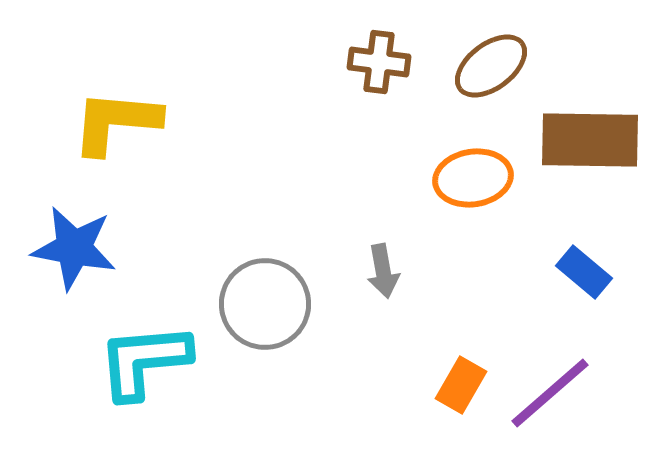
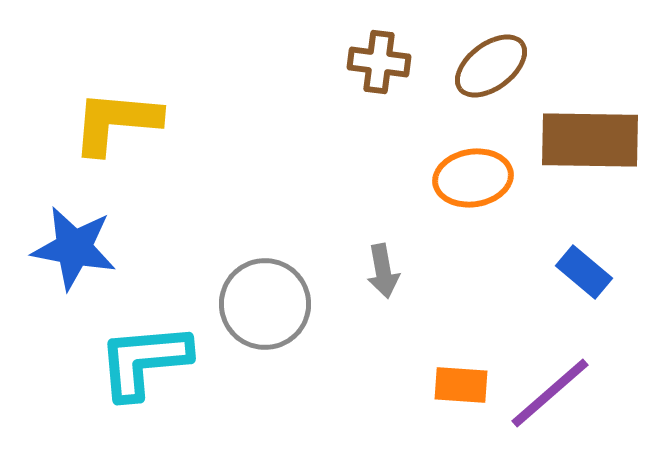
orange rectangle: rotated 64 degrees clockwise
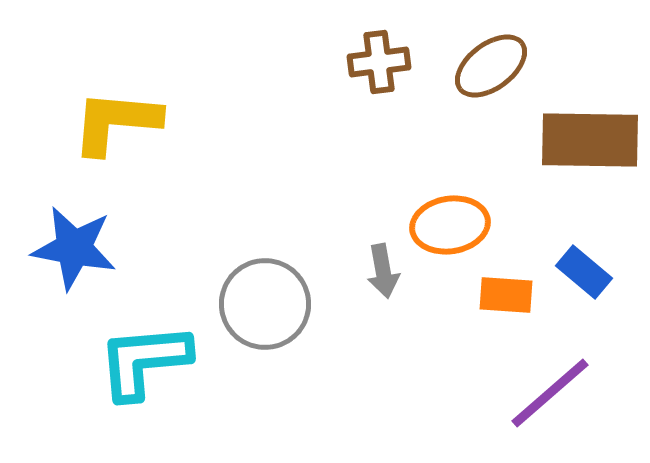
brown cross: rotated 14 degrees counterclockwise
orange ellipse: moved 23 px left, 47 px down
orange rectangle: moved 45 px right, 90 px up
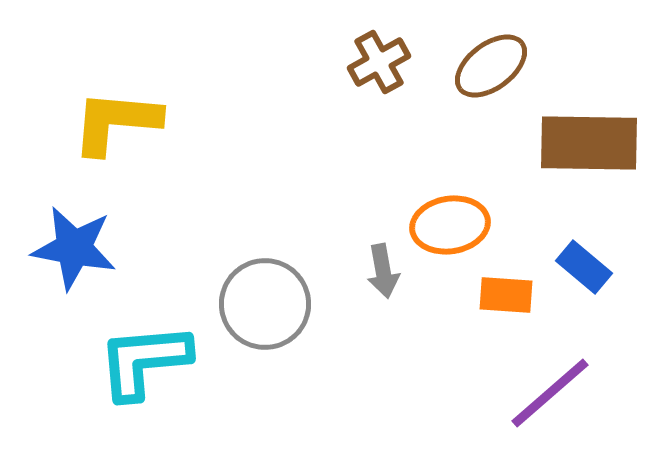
brown cross: rotated 22 degrees counterclockwise
brown rectangle: moved 1 px left, 3 px down
blue rectangle: moved 5 px up
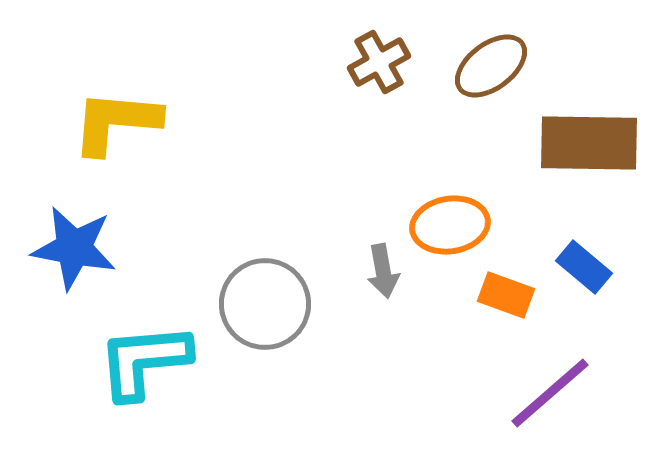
orange rectangle: rotated 16 degrees clockwise
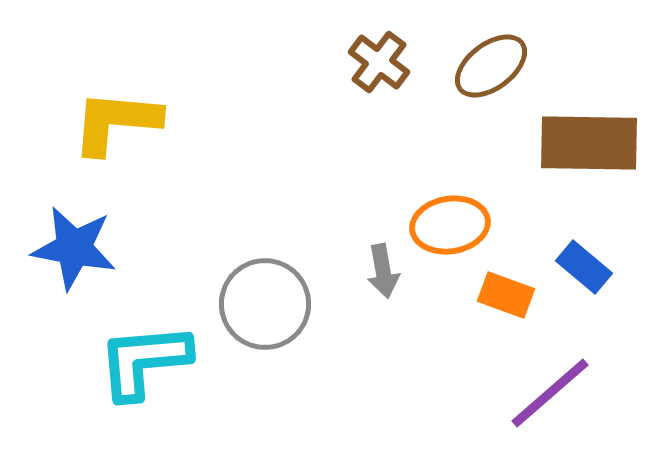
brown cross: rotated 24 degrees counterclockwise
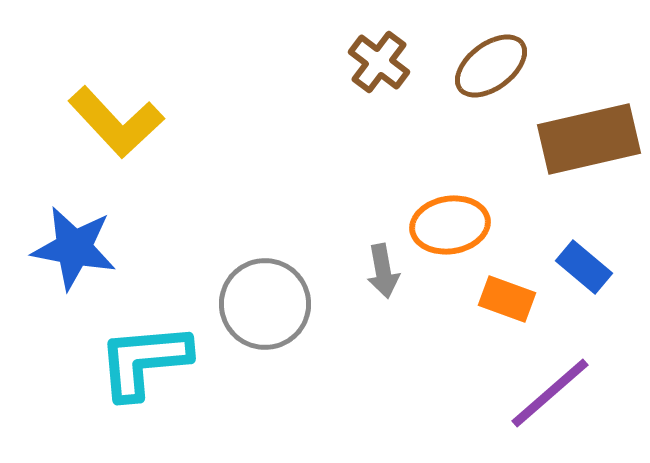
yellow L-shape: rotated 138 degrees counterclockwise
brown rectangle: moved 4 px up; rotated 14 degrees counterclockwise
orange rectangle: moved 1 px right, 4 px down
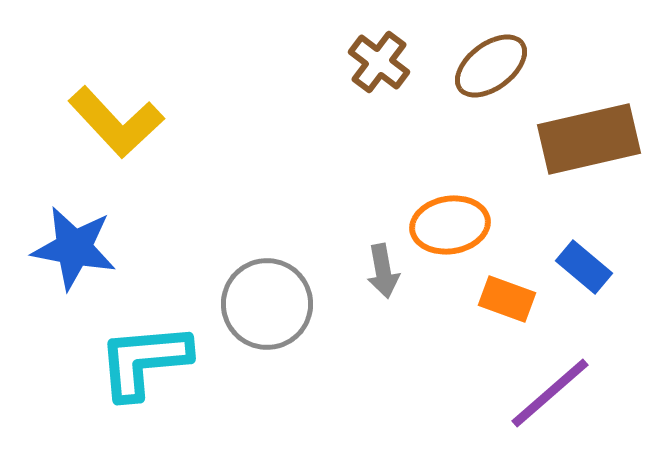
gray circle: moved 2 px right
